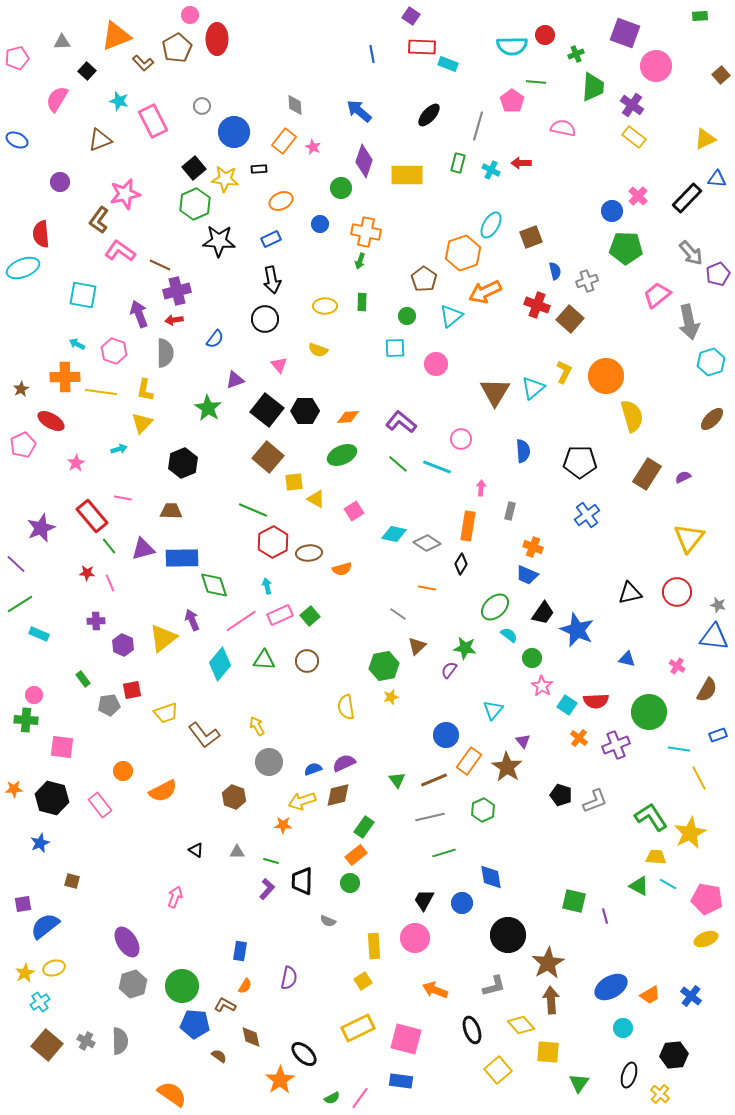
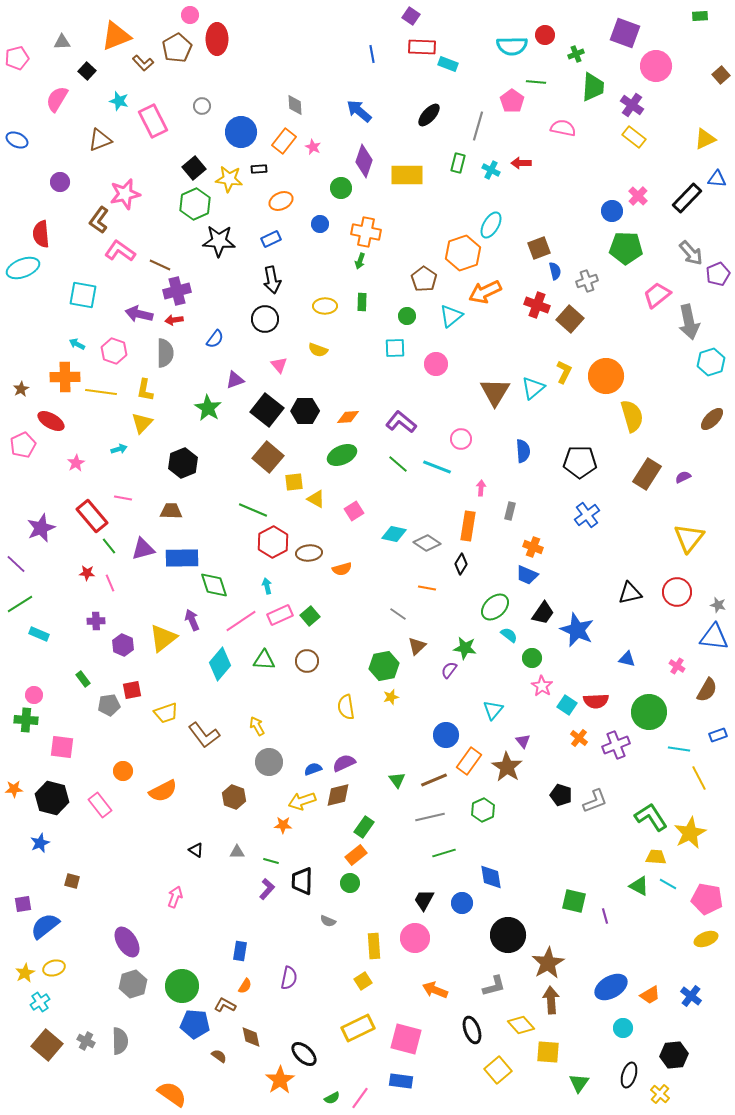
blue circle at (234, 132): moved 7 px right
yellow star at (225, 179): moved 4 px right
brown square at (531, 237): moved 8 px right, 11 px down
purple arrow at (139, 314): rotated 56 degrees counterclockwise
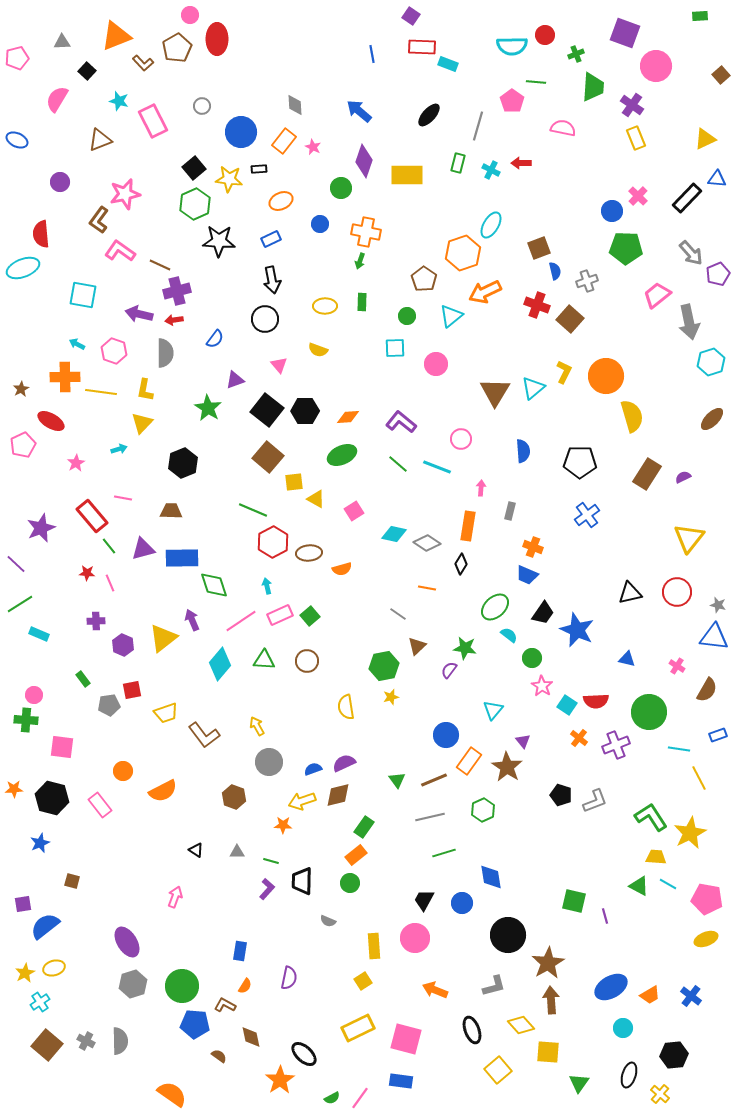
yellow rectangle at (634, 137): moved 2 px right, 1 px down; rotated 30 degrees clockwise
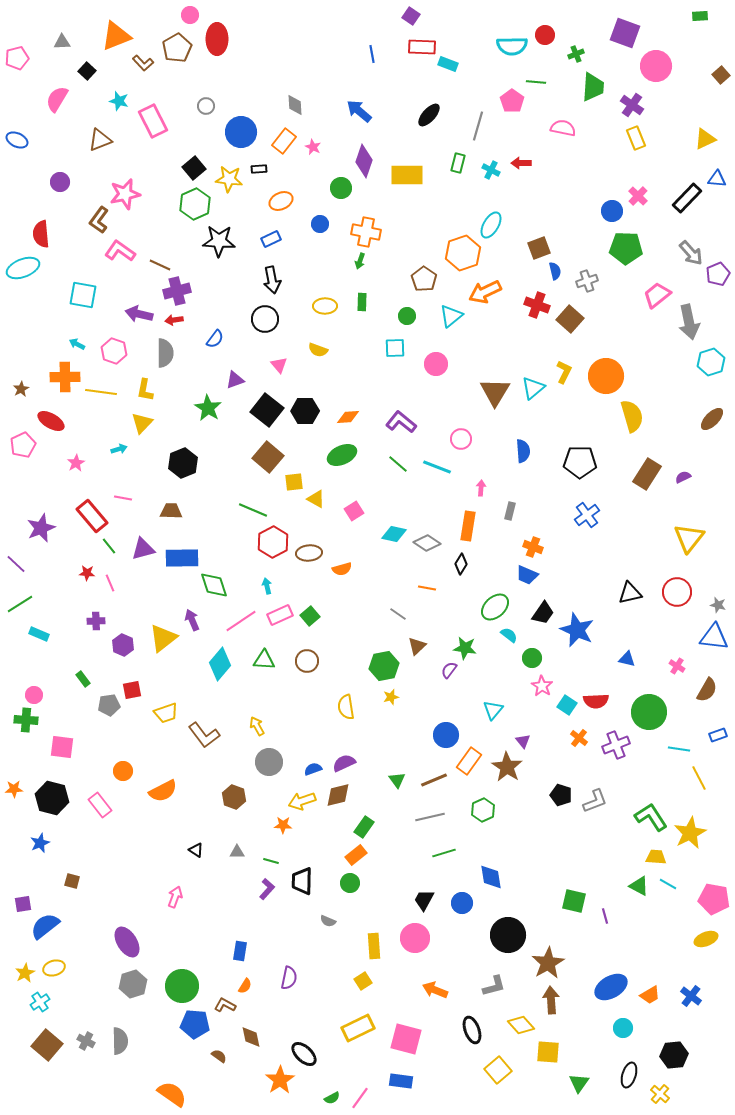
gray circle at (202, 106): moved 4 px right
pink pentagon at (707, 899): moved 7 px right
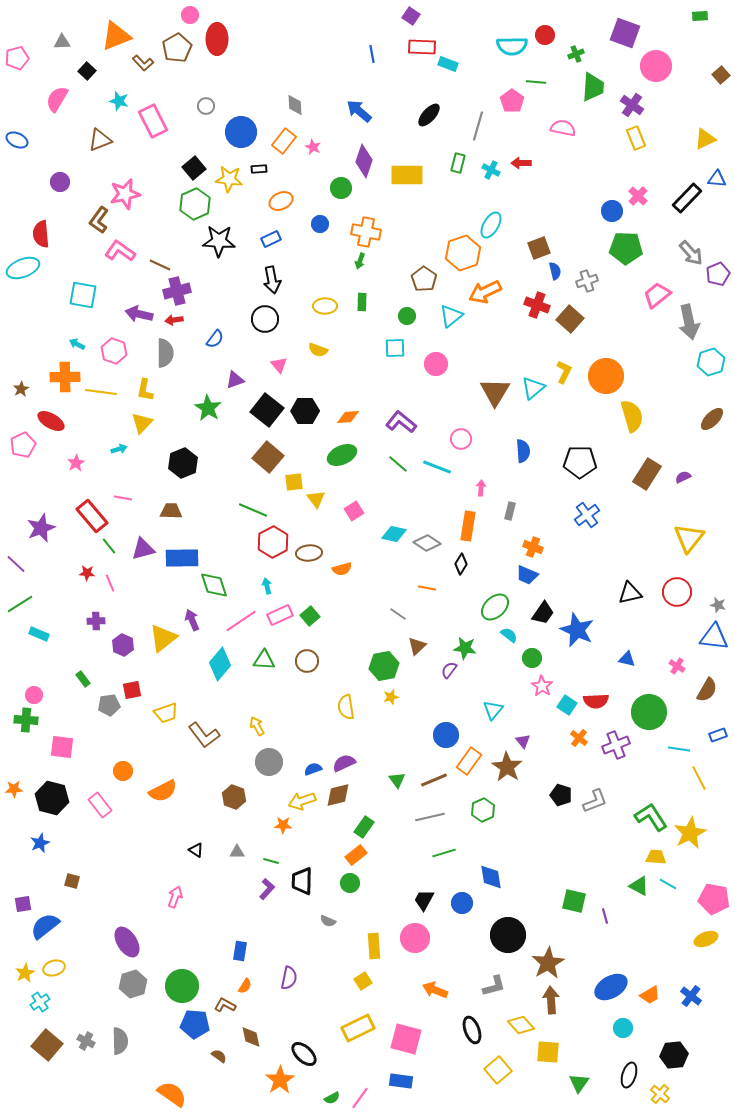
yellow triangle at (316, 499): rotated 24 degrees clockwise
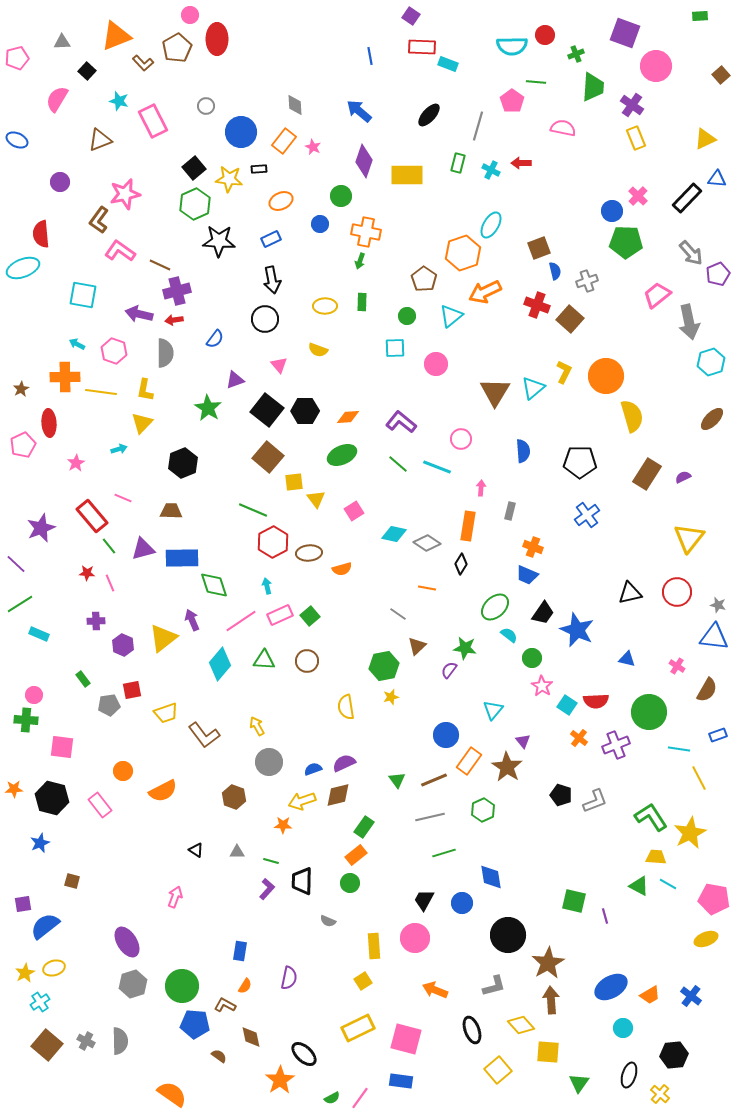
blue line at (372, 54): moved 2 px left, 2 px down
green circle at (341, 188): moved 8 px down
green pentagon at (626, 248): moved 6 px up
red ellipse at (51, 421): moved 2 px left, 2 px down; rotated 56 degrees clockwise
pink line at (123, 498): rotated 12 degrees clockwise
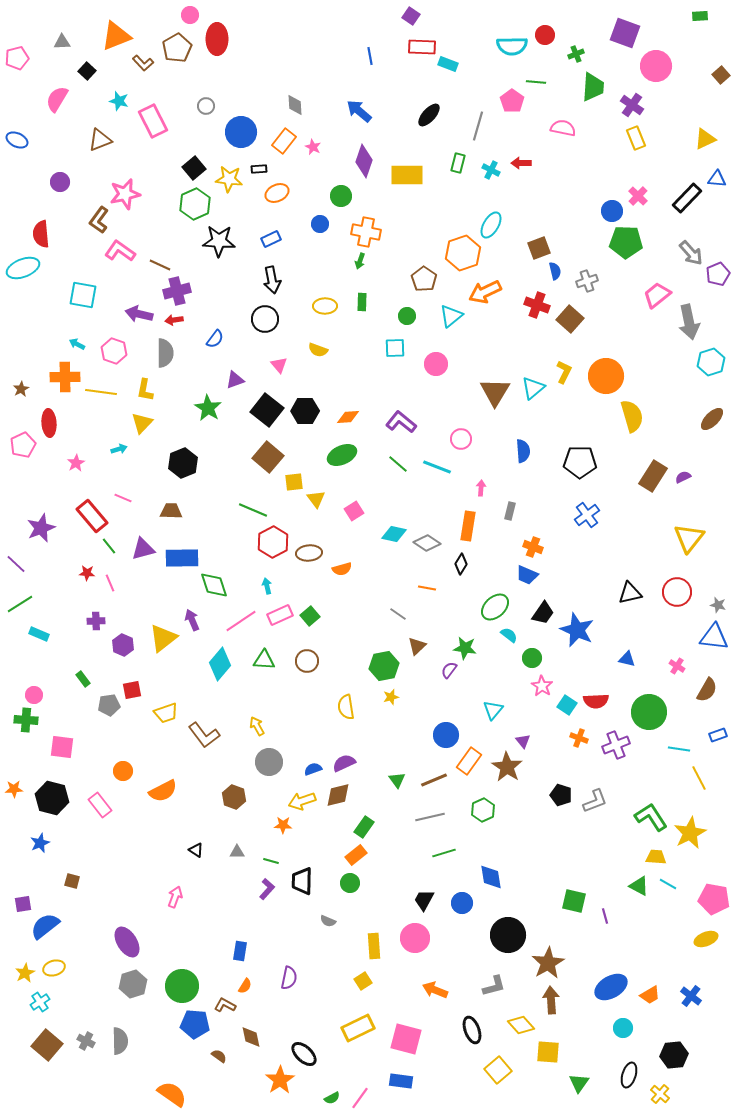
orange ellipse at (281, 201): moved 4 px left, 8 px up
brown rectangle at (647, 474): moved 6 px right, 2 px down
orange cross at (579, 738): rotated 18 degrees counterclockwise
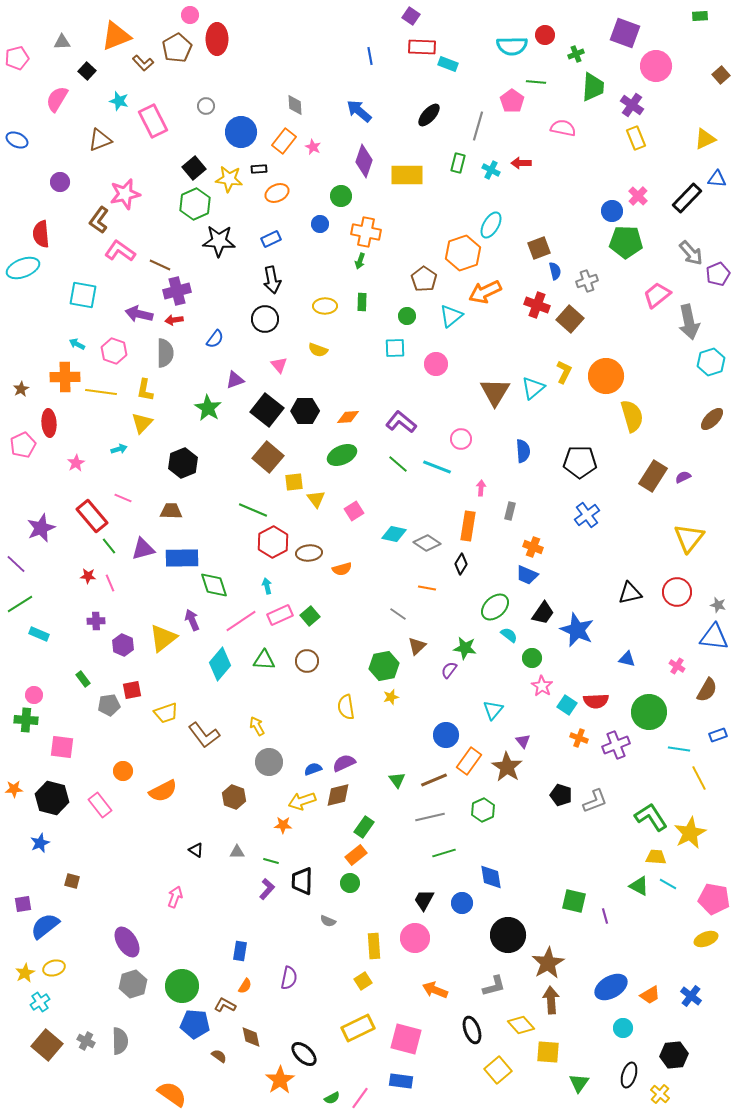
red star at (87, 573): moved 1 px right, 3 px down
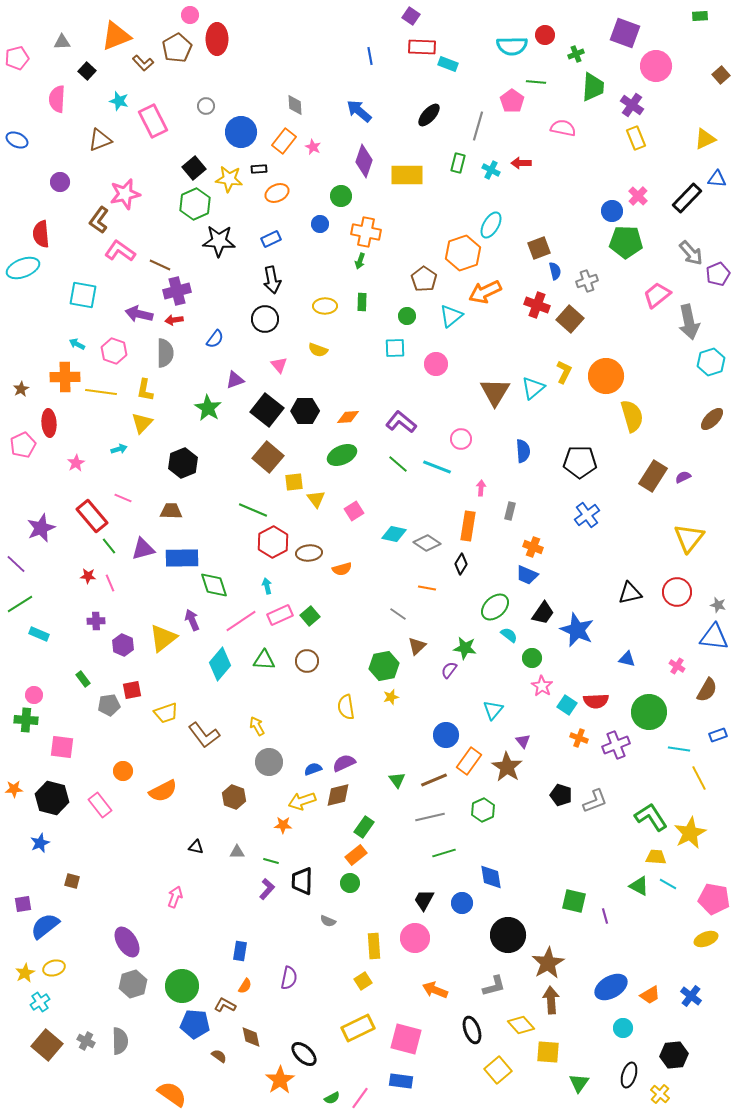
pink semicircle at (57, 99): rotated 28 degrees counterclockwise
black triangle at (196, 850): moved 3 px up; rotated 21 degrees counterclockwise
